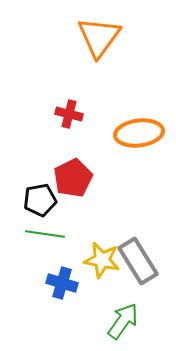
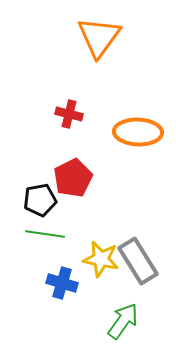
orange ellipse: moved 1 px left, 1 px up; rotated 9 degrees clockwise
yellow star: moved 1 px left, 1 px up
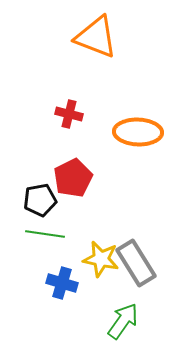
orange triangle: moved 3 px left; rotated 45 degrees counterclockwise
gray rectangle: moved 2 px left, 2 px down
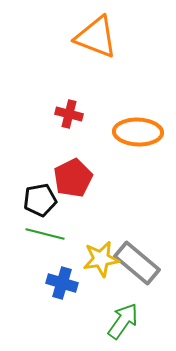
green line: rotated 6 degrees clockwise
yellow star: rotated 21 degrees counterclockwise
gray rectangle: moved 1 px right; rotated 18 degrees counterclockwise
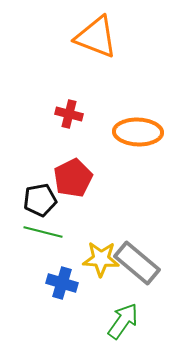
green line: moved 2 px left, 2 px up
yellow star: rotated 12 degrees clockwise
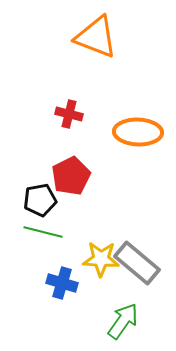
red pentagon: moved 2 px left, 2 px up
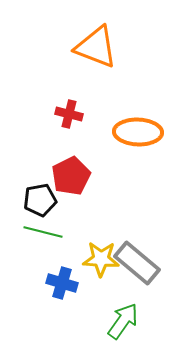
orange triangle: moved 10 px down
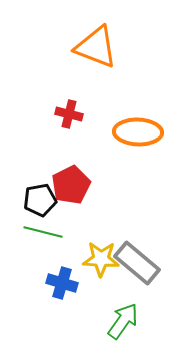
red pentagon: moved 9 px down
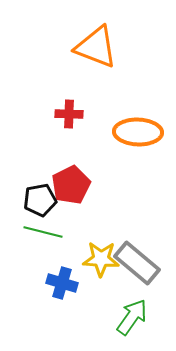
red cross: rotated 12 degrees counterclockwise
green arrow: moved 9 px right, 4 px up
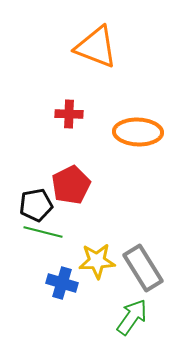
black pentagon: moved 4 px left, 5 px down
yellow star: moved 4 px left, 2 px down; rotated 6 degrees counterclockwise
gray rectangle: moved 6 px right, 5 px down; rotated 18 degrees clockwise
